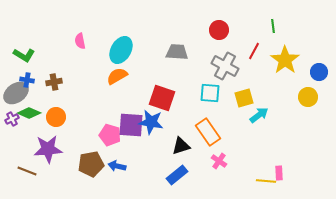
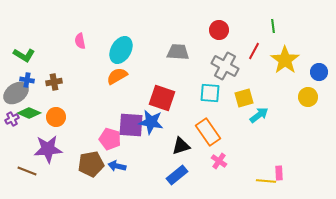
gray trapezoid: moved 1 px right
pink pentagon: moved 4 px down
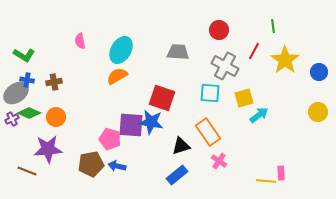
yellow circle: moved 10 px right, 15 px down
pink rectangle: moved 2 px right
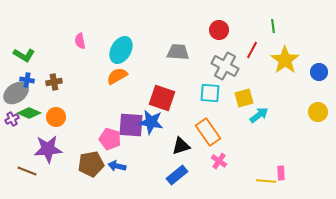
red line: moved 2 px left, 1 px up
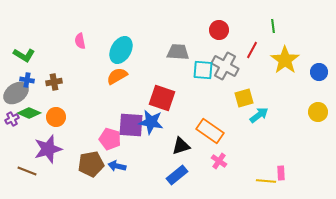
cyan square: moved 7 px left, 23 px up
orange rectangle: moved 2 px right, 1 px up; rotated 20 degrees counterclockwise
purple star: rotated 12 degrees counterclockwise
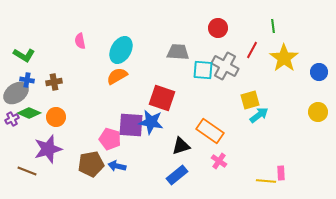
red circle: moved 1 px left, 2 px up
yellow star: moved 1 px left, 2 px up
yellow square: moved 6 px right, 2 px down
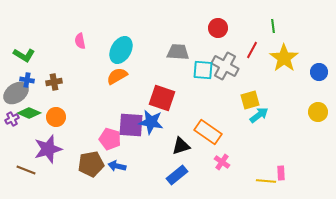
orange rectangle: moved 2 px left, 1 px down
pink cross: moved 3 px right, 1 px down
brown line: moved 1 px left, 1 px up
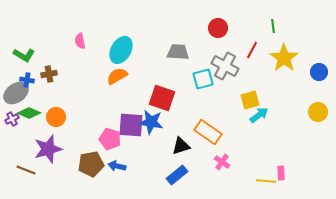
cyan square: moved 9 px down; rotated 20 degrees counterclockwise
brown cross: moved 5 px left, 8 px up
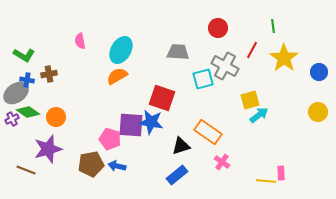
green diamond: moved 1 px left, 1 px up; rotated 10 degrees clockwise
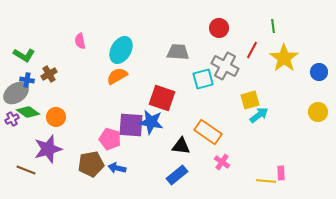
red circle: moved 1 px right
brown cross: rotated 21 degrees counterclockwise
black triangle: rotated 24 degrees clockwise
blue arrow: moved 2 px down
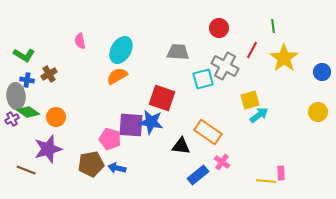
blue circle: moved 3 px right
gray ellipse: moved 3 px down; rotated 60 degrees counterclockwise
blue rectangle: moved 21 px right
